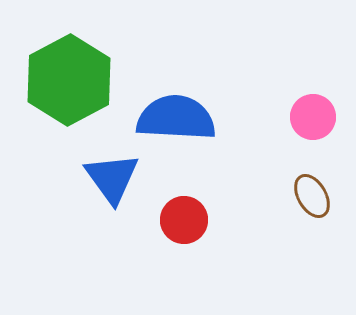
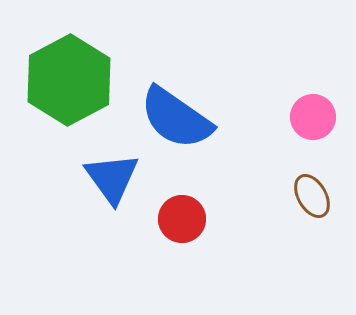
blue semicircle: rotated 148 degrees counterclockwise
red circle: moved 2 px left, 1 px up
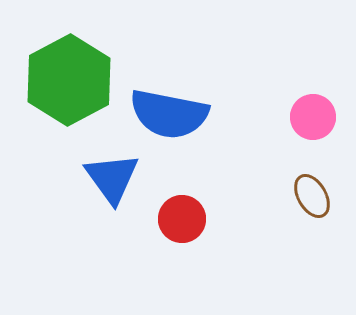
blue semicircle: moved 7 px left, 4 px up; rotated 24 degrees counterclockwise
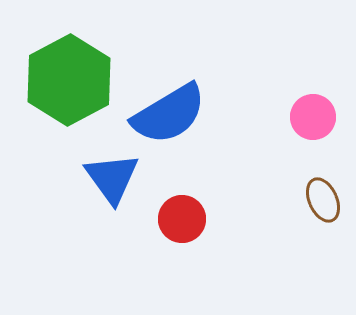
blue semicircle: rotated 42 degrees counterclockwise
brown ellipse: moved 11 px right, 4 px down; rotated 6 degrees clockwise
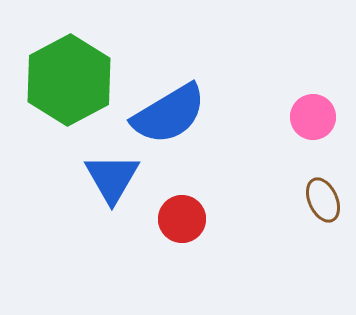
blue triangle: rotated 6 degrees clockwise
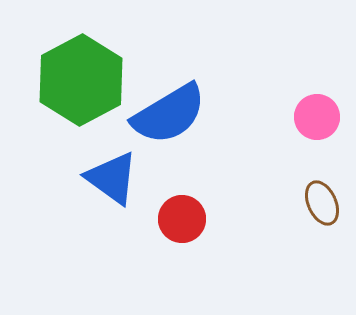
green hexagon: moved 12 px right
pink circle: moved 4 px right
blue triangle: rotated 24 degrees counterclockwise
brown ellipse: moved 1 px left, 3 px down
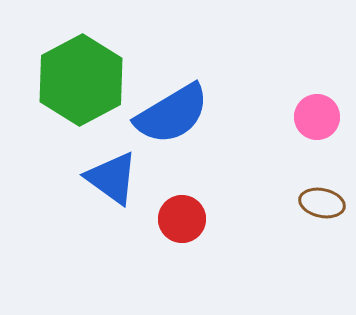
blue semicircle: moved 3 px right
brown ellipse: rotated 54 degrees counterclockwise
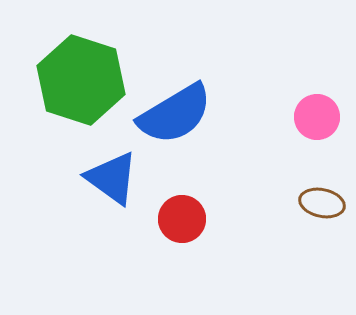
green hexagon: rotated 14 degrees counterclockwise
blue semicircle: moved 3 px right
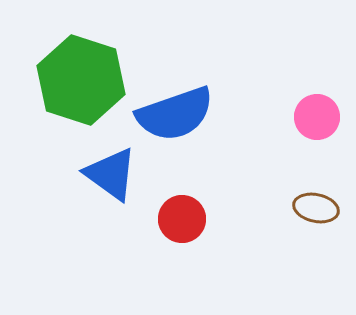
blue semicircle: rotated 12 degrees clockwise
blue triangle: moved 1 px left, 4 px up
brown ellipse: moved 6 px left, 5 px down
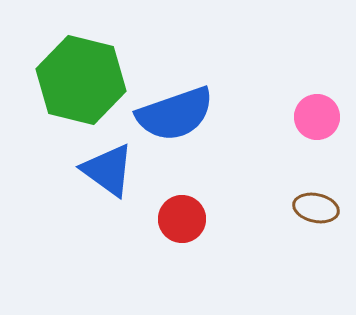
green hexagon: rotated 4 degrees counterclockwise
blue triangle: moved 3 px left, 4 px up
